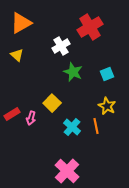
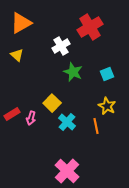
cyan cross: moved 5 px left, 5 px up
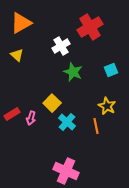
cyan square: moved 4 px right, 4 px up
pink cross: moved 1 px left; rotated 20 degrees counterclockwise
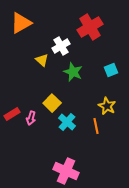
yellow triangle: moved 25 px right, 5 px down
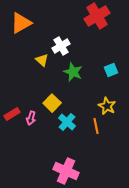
red cross: moved 7 px right, 11 px up
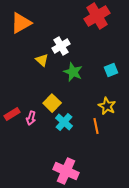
cyan cross: moved 3 px left
